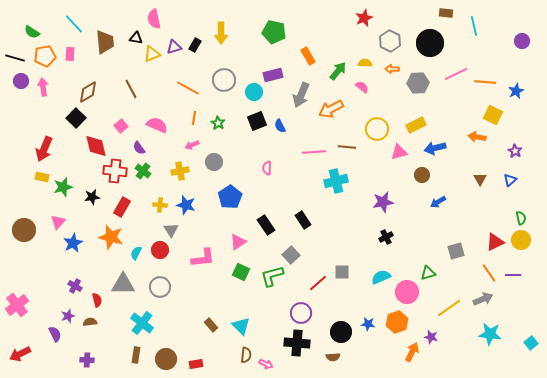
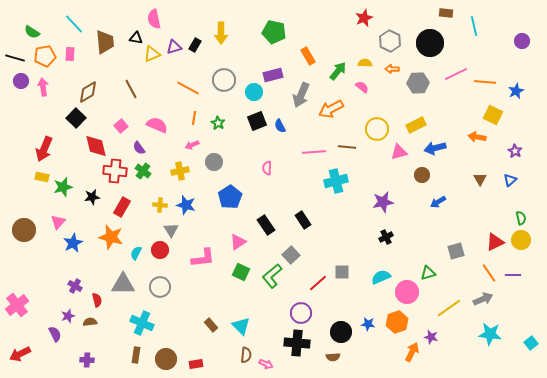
green L-shape at (272, 276): rotated 25 degrees counterclockwise
cyan cross at (142, 323): rotated 15 degrees counterclockwise
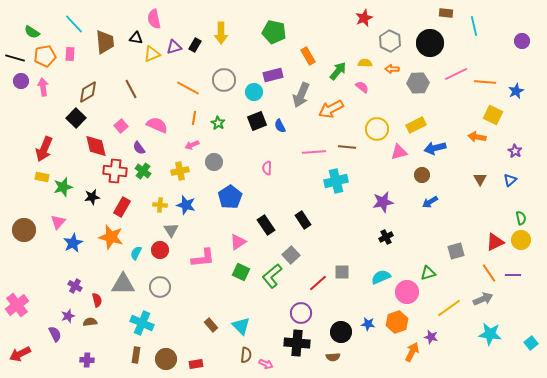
blue arrow at (438, 202): moved 8 px left
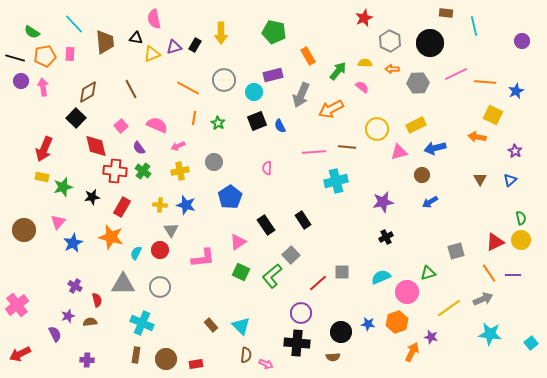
pink arrow at (192, 145): moved 14 px left, 1 px down
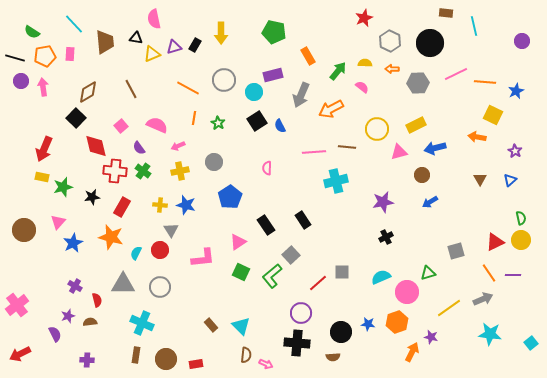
black square at (257, 121): rotated 12 degrees counterclockwise
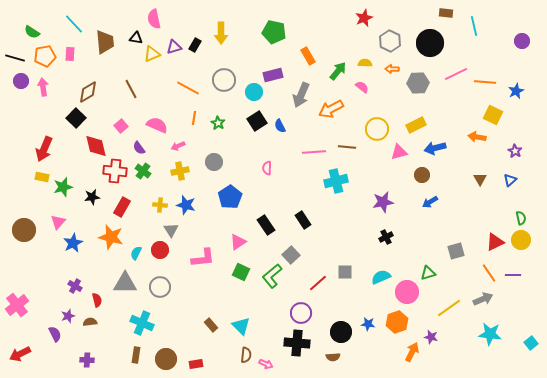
gray square at (342, 272): moved 3 px right
gray triangle at (123, 284): moved 2 px right, 1 px up
